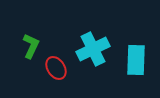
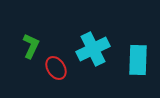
cyan rectangle: moved 2 px right
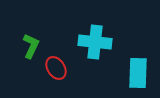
cyan cross: moved 2 px right, 7 px up; rotated 32 degrees clockwise
cyan rectangle: moved 13 px down
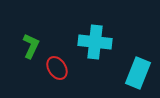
red ellipse: moved 1 px right
cyan rectangle: rotated 20 degrees clockwise
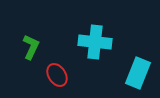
green L-shape: moved 1 px down
red ellipse: moved 7 px down
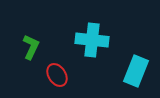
cyan cross: moved 3 px left, 2 px up
cyan rectangle: moved 2 px left, 2 px up
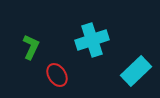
cyan cross: rotated 24 degrees counterclockwise
cyan rectangle: rotated 24 degrees clockwise
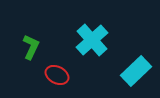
cyan cross: rotated 24 degrees counterclockwise
red ellipse: rotated 30 degrees counterclockwise
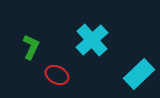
cyan rectangle: moved 3 px right, 3 px down
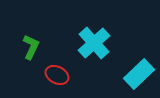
cyan cross: moved 2 px right, 3 px down
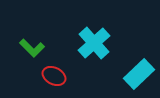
green L-shape: moved 1 px right, 1 px down; rotated 110 degrees clockwise
red ellipse: moved 3 px left, 1 px down
